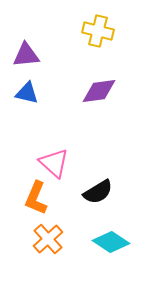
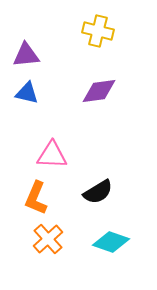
pink triangle: moved 2 px left, 8 px up; rotated 40 degrees counterclockwise
cyan diamond: rotated 15 degrees counterclockwise
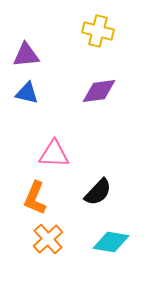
pink triangle: moved 2 px right, 1 px up
black semicircle: rotated 16 degrees counterclockwise
orange L-shape: moved 1 px left
cyan diamond: rotated 9 degrees counterclockwise
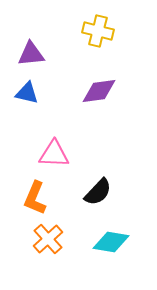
purple triangle: moved 5 px right, 1 px up
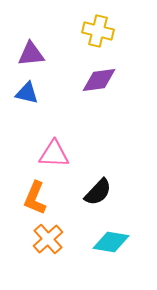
purple diamond: moved 11 px up
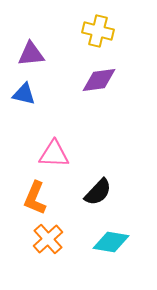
blue triangle: moved 3 px left, 1 px down
